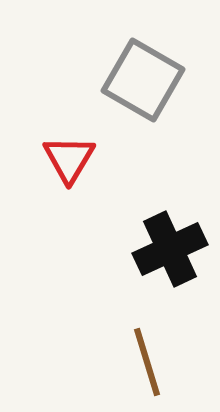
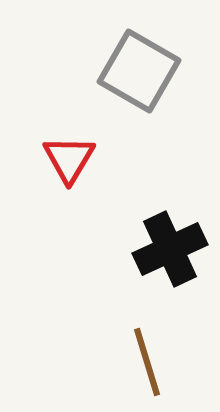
gray square: moved 4 px left, 9 px up
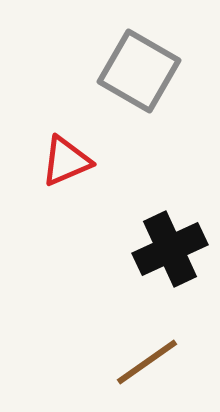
red triangle: moved 3 px left, 2 px down; rotated 36 degrees clockwise
brown line: rotated 72 degrees clockwise
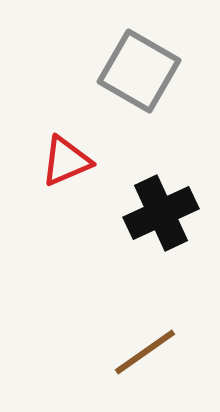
black cross: moved 9 px left, 36 px up
brown line: moved 2 px left, 10 px up
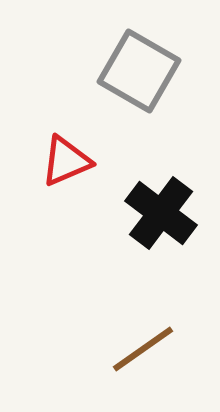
black cross: rotated 28 degrees counterclockwise
brown line: moved 2 px left, 3 px up
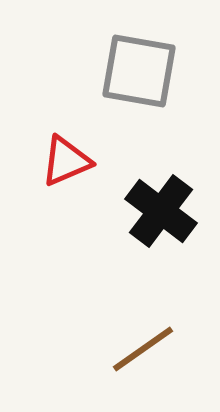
gray square: rotated 20 degrees counterclockwise
black cross: moved 2 px up
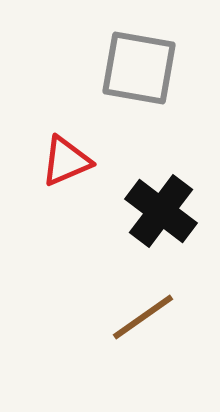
gray square: moved 3 px up
brown line: moved 32 px up
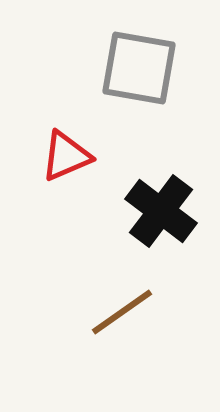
red triangle: moved 5 px up
brown line: moved 21 px left, 5 px up
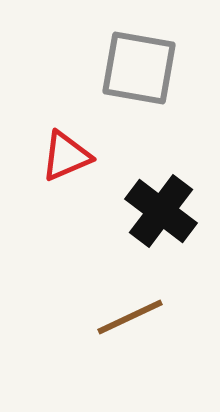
brown line: moved 8 px right, 5 px down; rotated 10 degrees clockwise
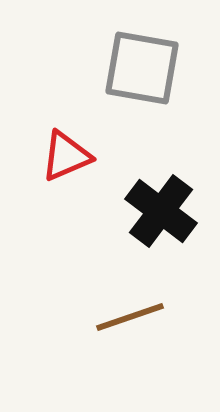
gray square: moved 3 px right
brown line: rotated 6 degrees clockwise
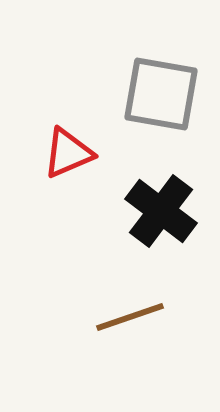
gray square: moved 19 px right, 26 px down
red triangle: moved 2 px right, 3 px up
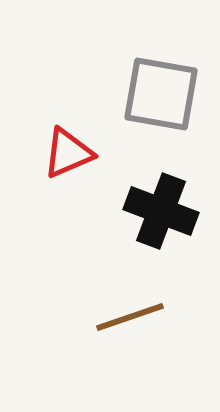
black cross: rotated 16 degrees counterclockwise
